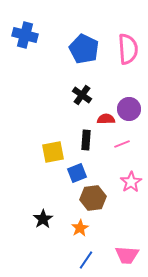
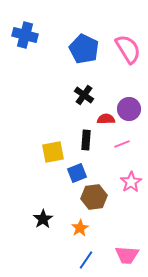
pink semicircle: rotated 28 degrees counterclockwise
black cross: moved 2 px right
brown hexagon: moved 1 px right, 1 px up
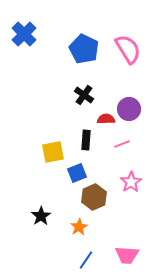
blue cross: moved 1 px left, 1 px up; rotated 30 degrees clockwise
brown hexagon: rotated 15 degrees counterclockwise
black star: moved 2 px left, 3 px up
orange star: moved 1 px left, 1 px up
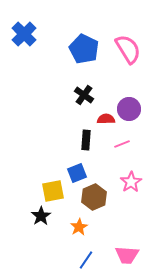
yellow square: moved 39 px down
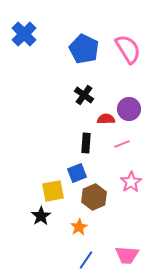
black rectangle: moved 3 px down
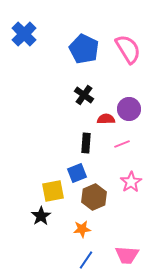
orange star: moved 3 px right, 2 px down; rotated 24 degrees clockwise
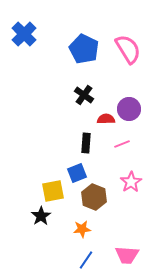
brown hexagon: rotated 15 degrees counterclockwise
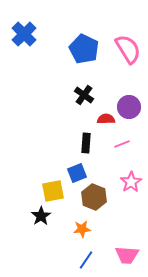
purple circle: moved 2 px up
